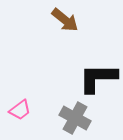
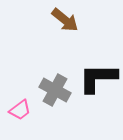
gray cross: moved 20 px left, 28 px up
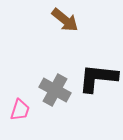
black L-shape: rotated 6 degrees clockwise
pink trapezoid: rotated 35 degrees counterclockwise
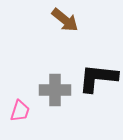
gray cross: rotated 28 degrees counterclockwise
pink trapezoid: moved 1 px down
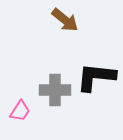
black L-shape: moved 2 px left, 1 px up
pink trapezoid: rotated 15 degrees clockwise
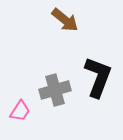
black L-shape: moved 2 px right; rotated 105 degrees clockwise
gray cross: rotated 16 degrees counterclockwise
